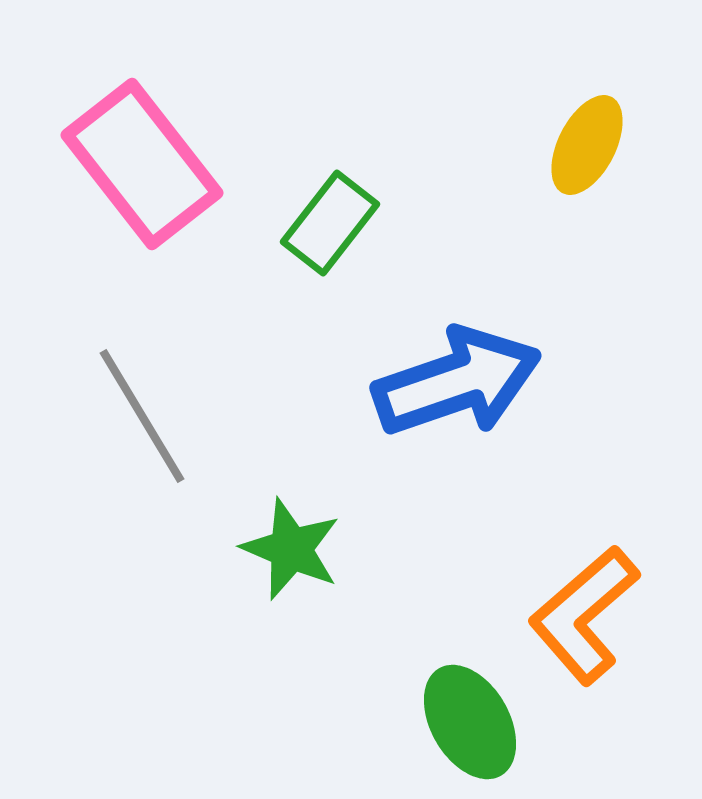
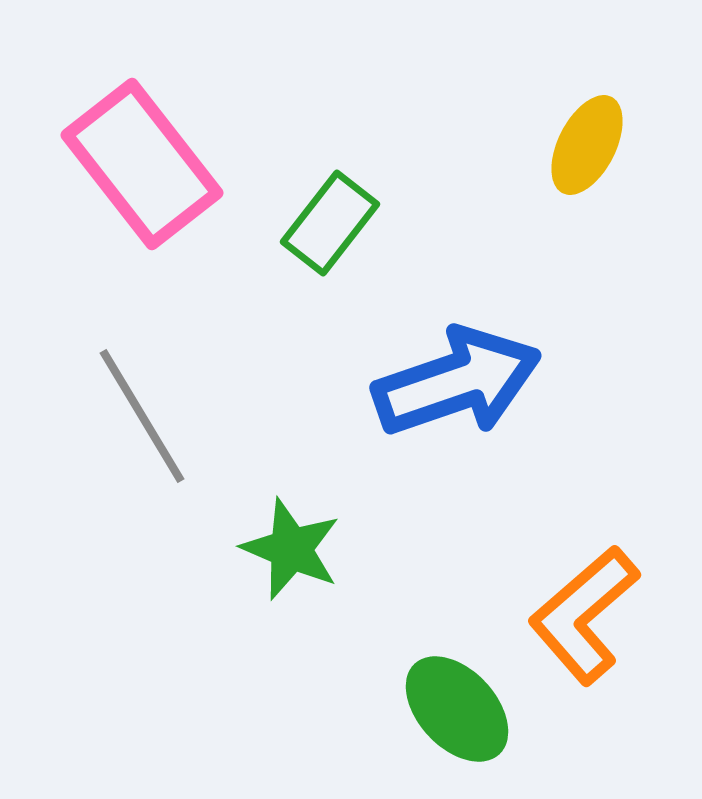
green ellipse: moved 13 px left, 13 px up; rotated 13 degrees counterclockwise
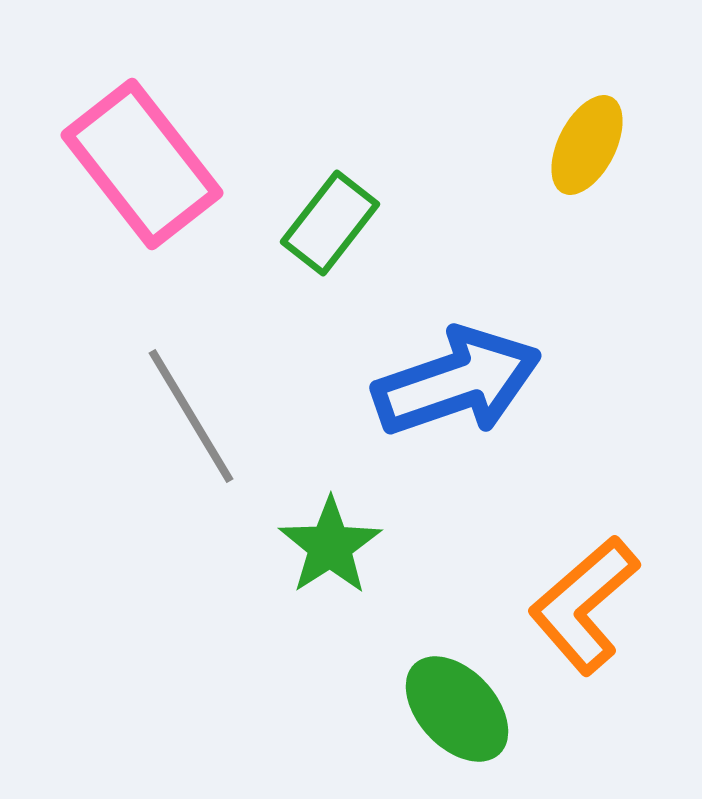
gray line: moved 49 px right
green star: moved 39 px right, 3 px up; rotated 16 degrees clockwise
orange L-shape: moved 10 px up
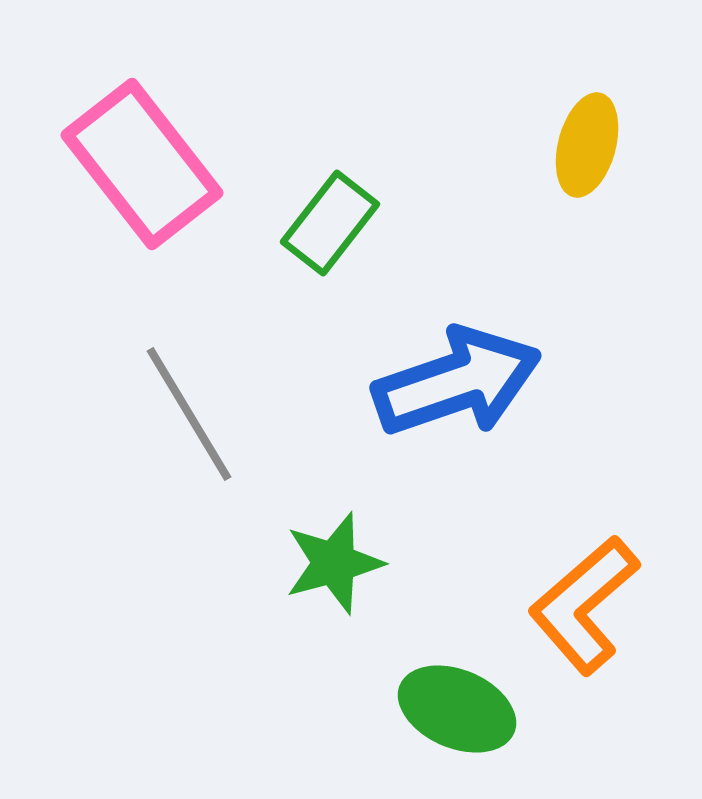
yellow ellipse: rotated 12 degrees counterclockwise
gray line: moved 2 px left, 2 px up
green star: moved 4 px right, 17 px down; rotated 18 degrees clockwise
green ellipse: rotated 24 degrees counterclockwise
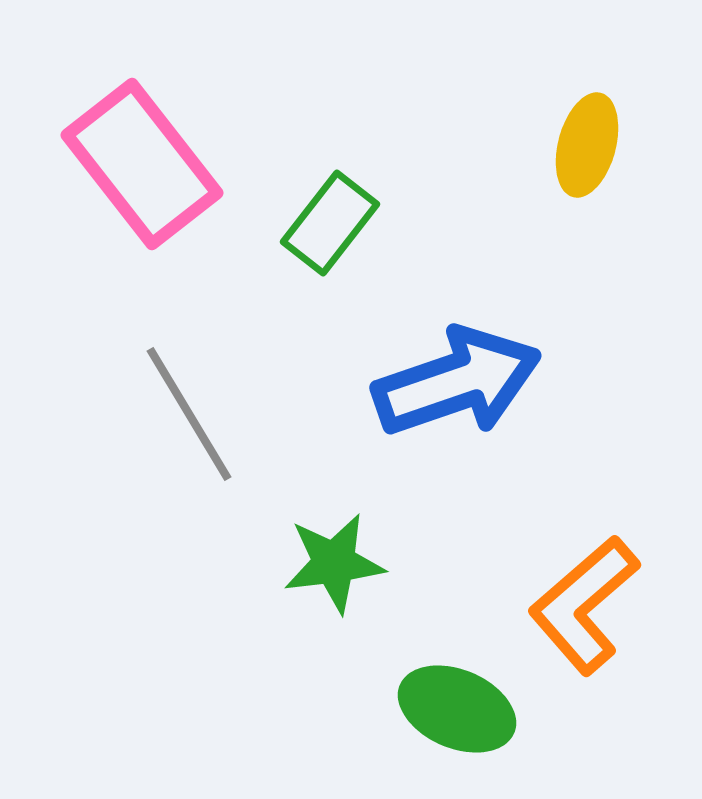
green star: rotated 8 degrees clockwise
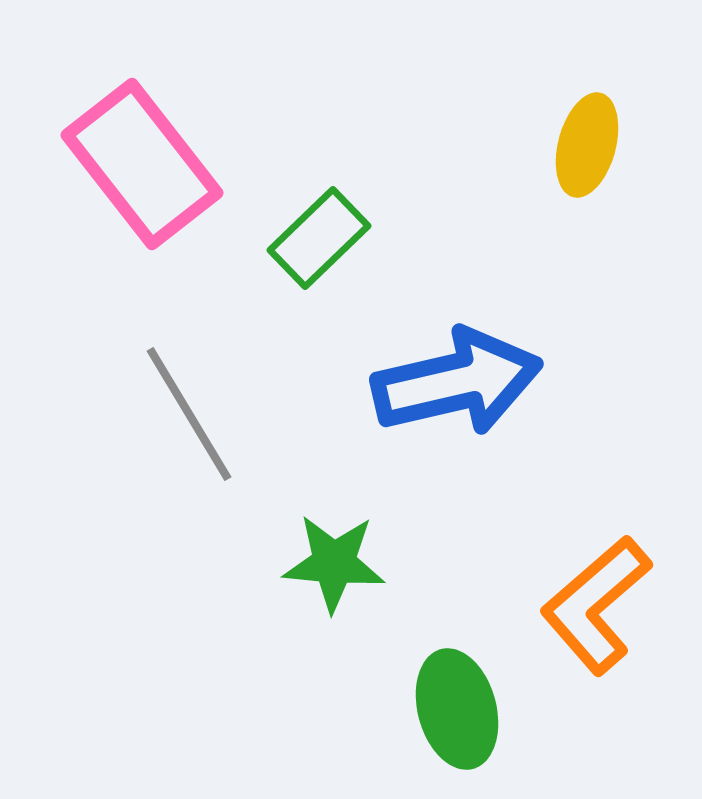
green rectangle: moved 11 px left, 15 px down; rotated 8 degrees clockwise
blue arrow: rotated 6 degrees clockwise
green star: rotated 12 degrees clockwise
orange L-shape: moved 12 px right
green ellipse: rotated 52 degrees clockwise
